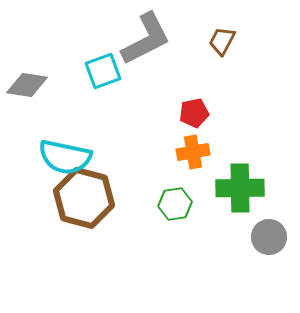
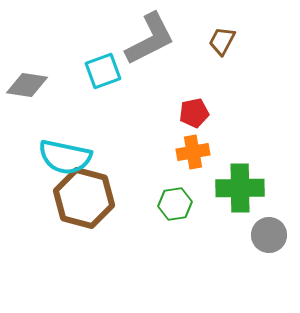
gray L-shape: moved 4 px right
gray circle: moved 2 px up
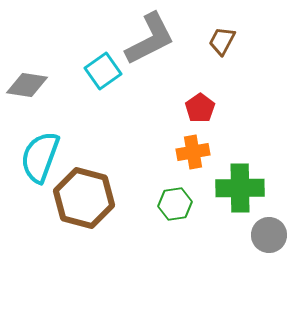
cyan square: rotated 15 degrees counterclockwise
red pentagon: moved 6 px right, 5 px up; rotated 24 degrees counterclockwise
cyan semicircle: moved 25 px left; rotated 98 degrees clockwise
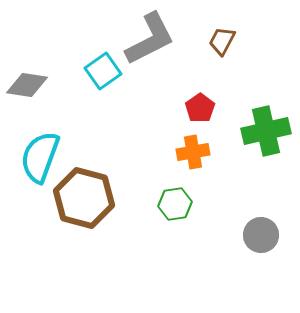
green cross: moved 26 px right, 57 px up; rotated 12 degrees counterclockwise
gray circle: moved 8 px left
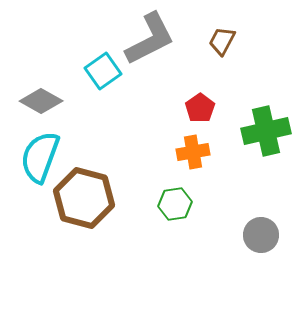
gray diamond: moved 14 px right, 16 px down; rotated 21 degrees clockwise
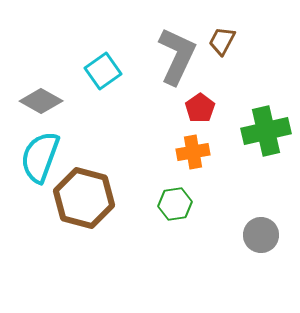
gray L-shape: moved 27 px right, 17 px down; rotated 38 degrees counterclockwise
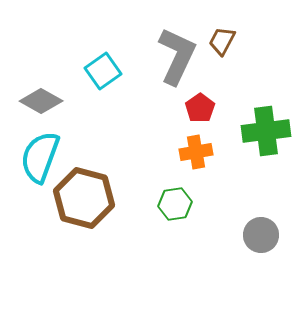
green cross: rotated 6 degrees clockwise
orange cross: moved 3 px right
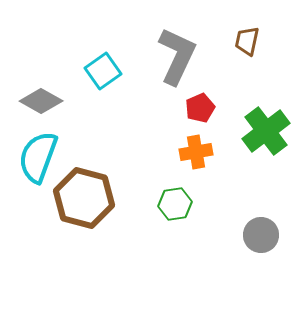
brown trapezoid: moved 25 px right; rotated 16 degrees counterclockwise
red pentagon: rotated 12 degrees clockwise
green cross: rotated 30 degrees counterclockwise
cyan semicircle: moved 2 px left
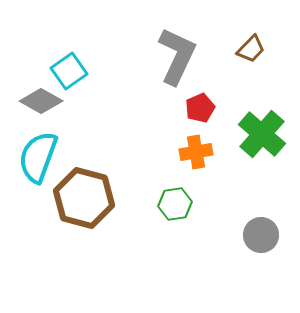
brown trapezoid: moved 4 px right, 8 px down; rotated 148 degrees counterclockwise
cyan square: moved 34 px left
green cross: moved 4 px left, 3 px down; rotated 12 degrees counterclockwise
